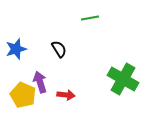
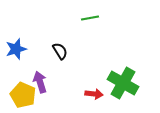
black semicircle: moved 1 px right, 2 px down
green cross: moved 4 px down
red arrow: moved 28 px right, 1 px up
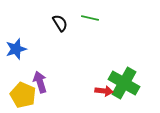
green line: rotated 24 degrees clockwise
black semicircle: moved 28 px up
green cross: moved 1 px right
red arrow: moved 10 px right, 3 px up
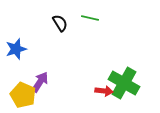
purple arrow: rotated 50 degrees clockwise
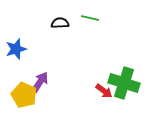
black semicircle: rotated 60 degrees counterclockwise
green cross: rotated 12 degrees counterclockwise
red arrow: rotated 30 degrees clockwise
yellow pentagon: moved 1 px right
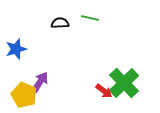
green cross: rotated 28 degrees clockwise
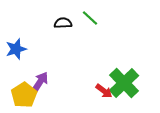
green line: rotated 30 degrees clockwise
black semicircle: moved 3 px right
yellow pentagon: rotated 15 degrees clockwise
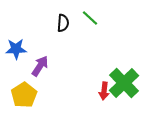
black semicircle: rotated 96 degrees clockwise
blue star: rotated 15 degrees clockwise
purple arrow: moved 16 px up
red arrow: rotated 60 degrees clockwise
